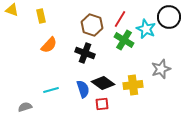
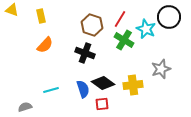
orange semicircle: moved 4 px left
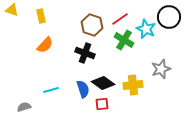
red line: rotated 24 degrees clockwise
gray semicircle: moved 1 px left
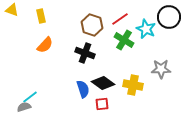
gray star: rotated 18 degrees clockwise
yellow cross: rotated 18 degrees clockwise
cyan line: moved 21 px left, 7 px down; rotated 21 degrees counterclockwise
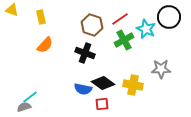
yellow rectangle: moved 1 px down
green cross: rotated 30 degrees clockwise
blue semicircle: rotated 120 degrees clockwise
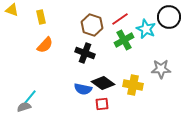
cyan line: rotated 14 degrees counterclockwise
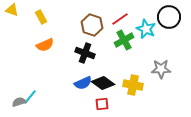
yellow rectangle: rotated 16 degrees counterclockwise
orange semicircle: rotated 24 degrees clockwise
blue semicircle: moved 6 px up; rotated 36 degrees counterclockwise
gray semicircle: moved 5 px left, 5 px up
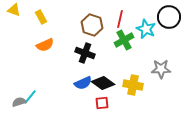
yellow triangle: moved 2 px right
red line: rotated 42 degrees counterclockwise
red square: moved 1 px up
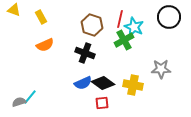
cyan star: moved 12 px left, 2 px up
